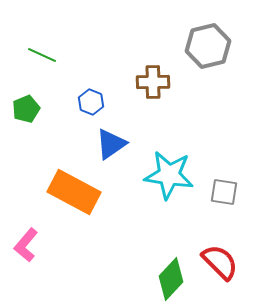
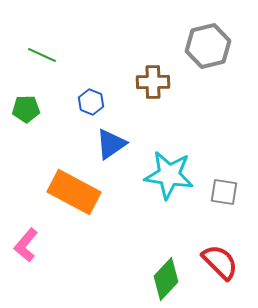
green pentagon: rotated 20 degrees clockwise
green diamond: moved 5 px left
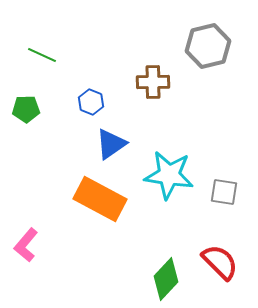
orange rectangle: moved 26 px right, 7 px down
